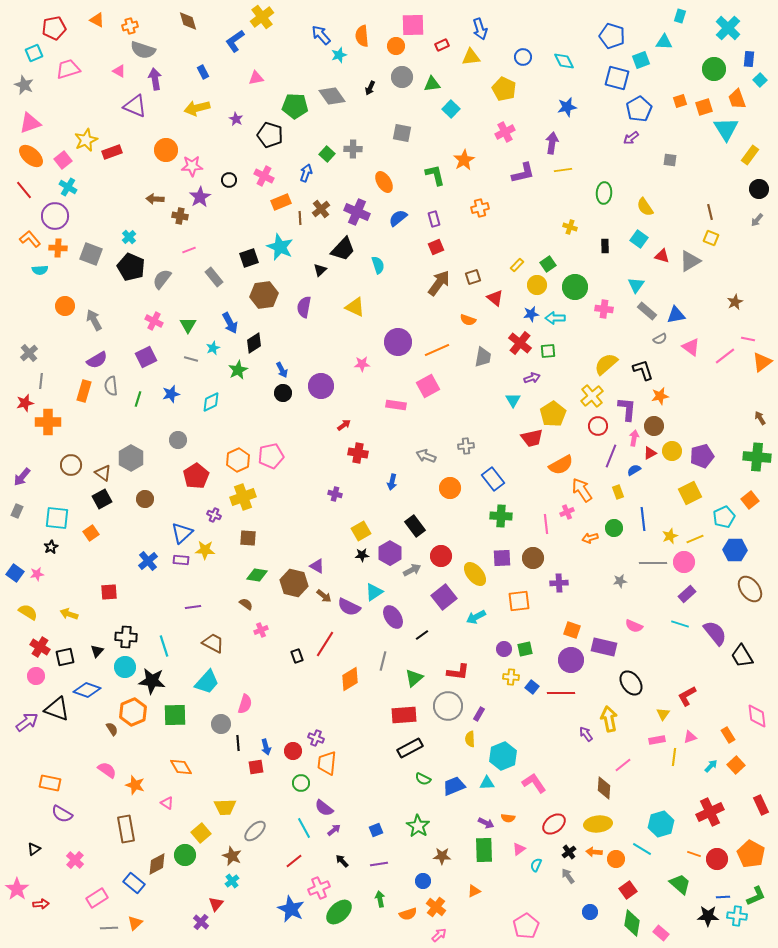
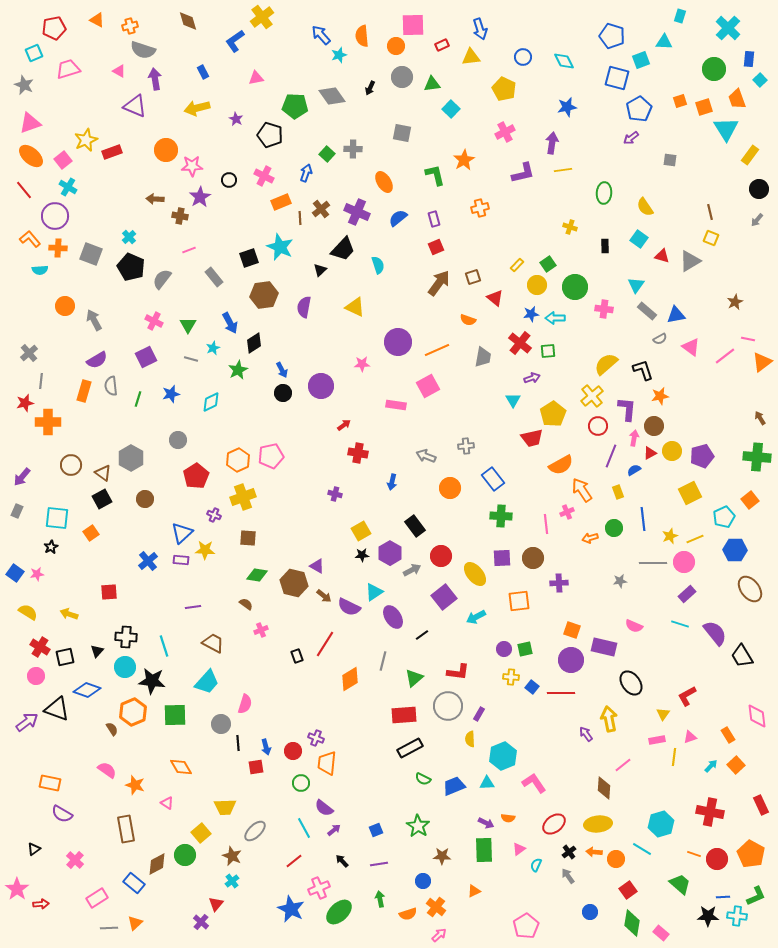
red cross at (710, 812): rotated 36 degrees clockwise
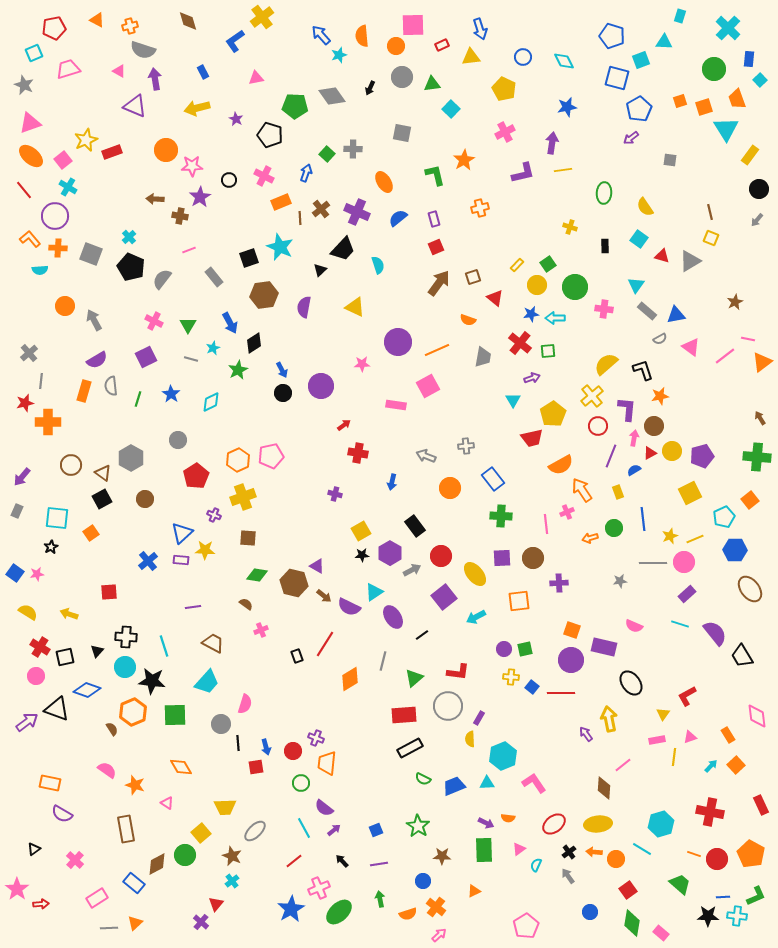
blue star at (171, 394): rotated 24 degrees counterclockwise
purple rectangle at (479, 714): moved 4 px down
blue star at (291, 909): rotated 16 degrees clockwise
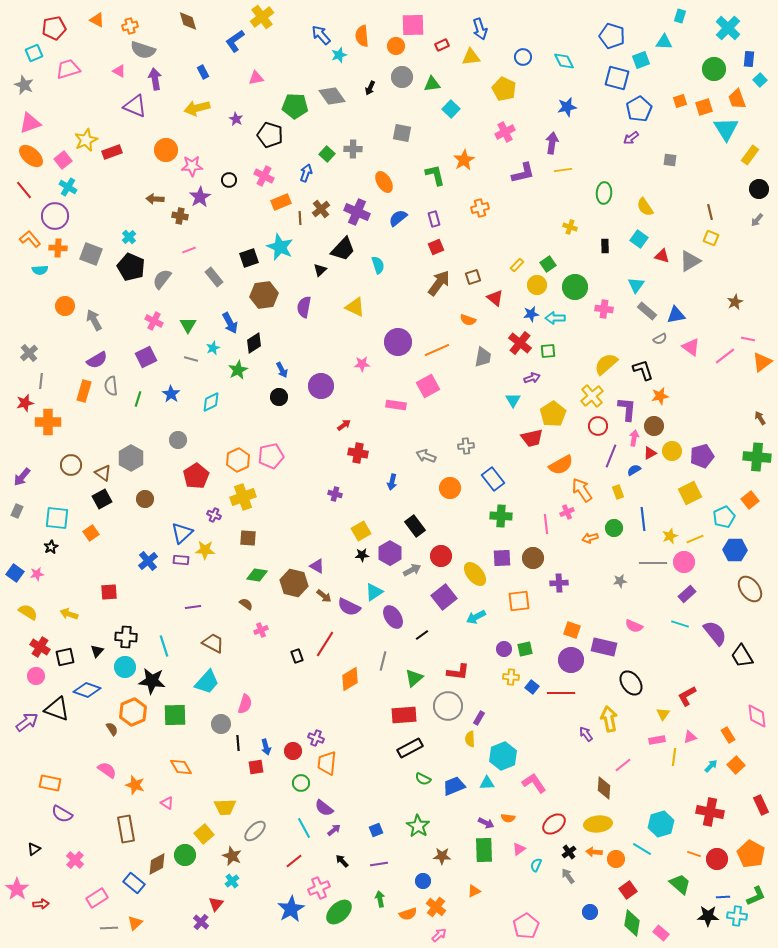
black circle at (283, 393): moved 4 px left, 4 px down
yellow square at (201, 833): moved 3 px right, 1 px down
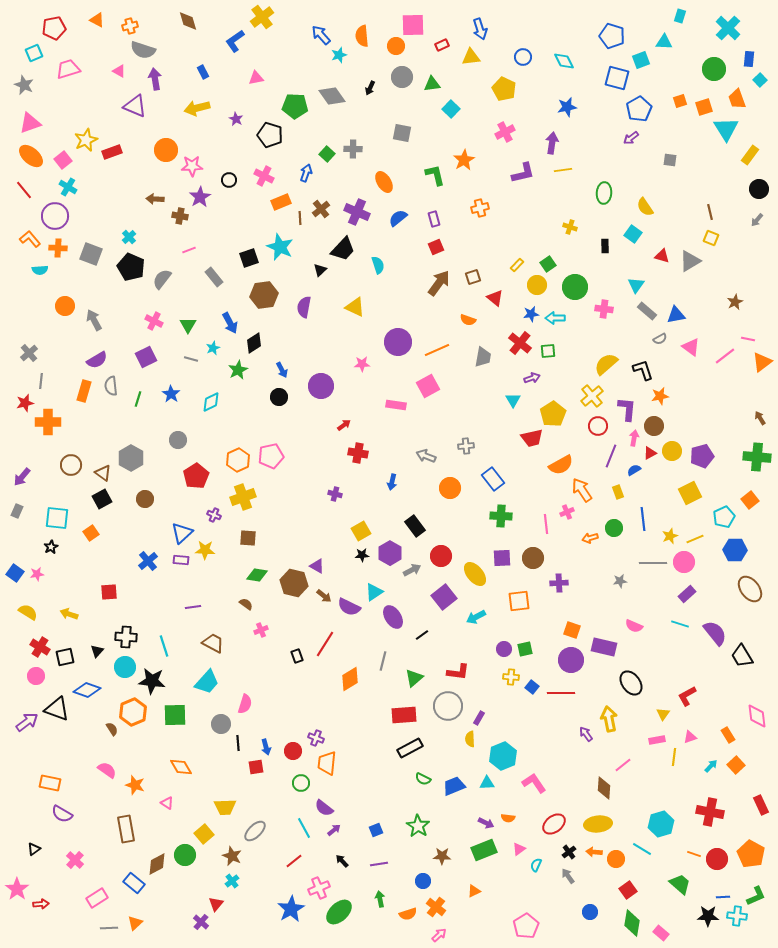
cyan square at (639, 239): moved 6 px left, 5 px up
green rectangle at (484, 850): rotated 70 degrees clockwise
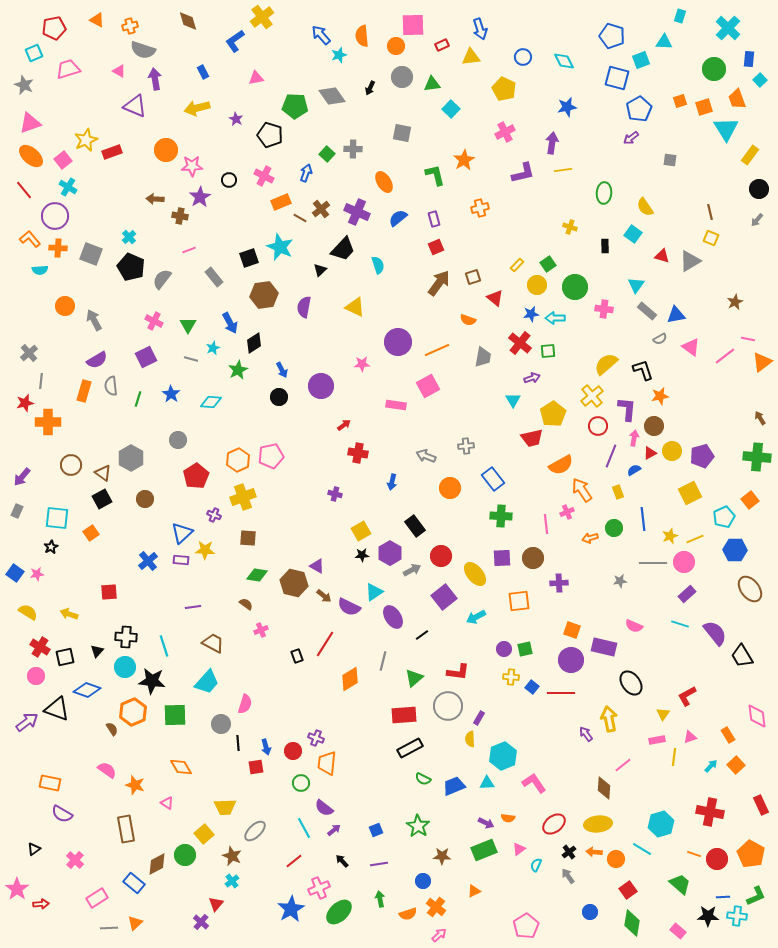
brown line at (300, 218): rotated 56 degrees counterclockwise
cyan diamond at (211, 402): rotated 30 degrees clockwise
pink rectangle at (661, 933): moved 17 px right, 2 px up
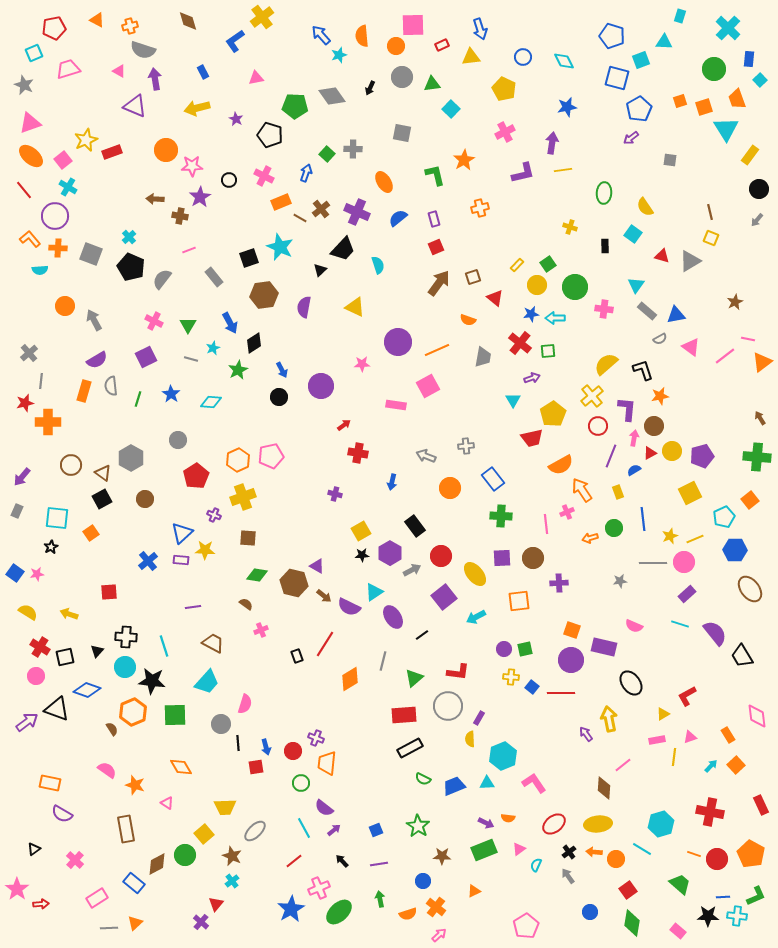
yellow triangle at (663, 714): rotated 24 degrees clockwise
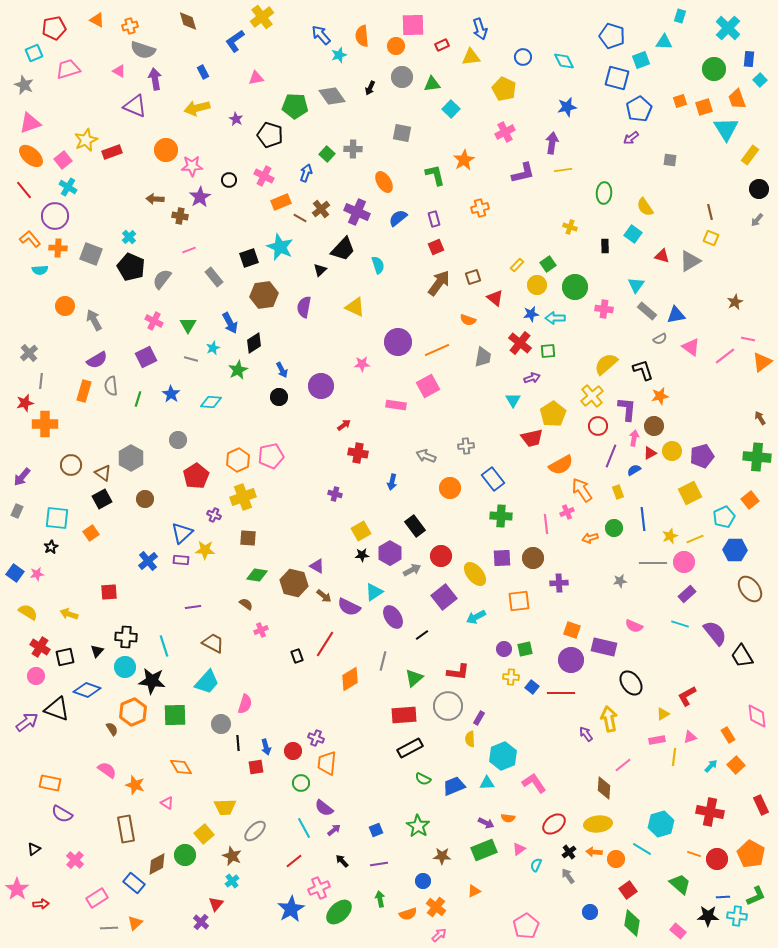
orange cross at (48, 422): moved 3 px left, 2 px down
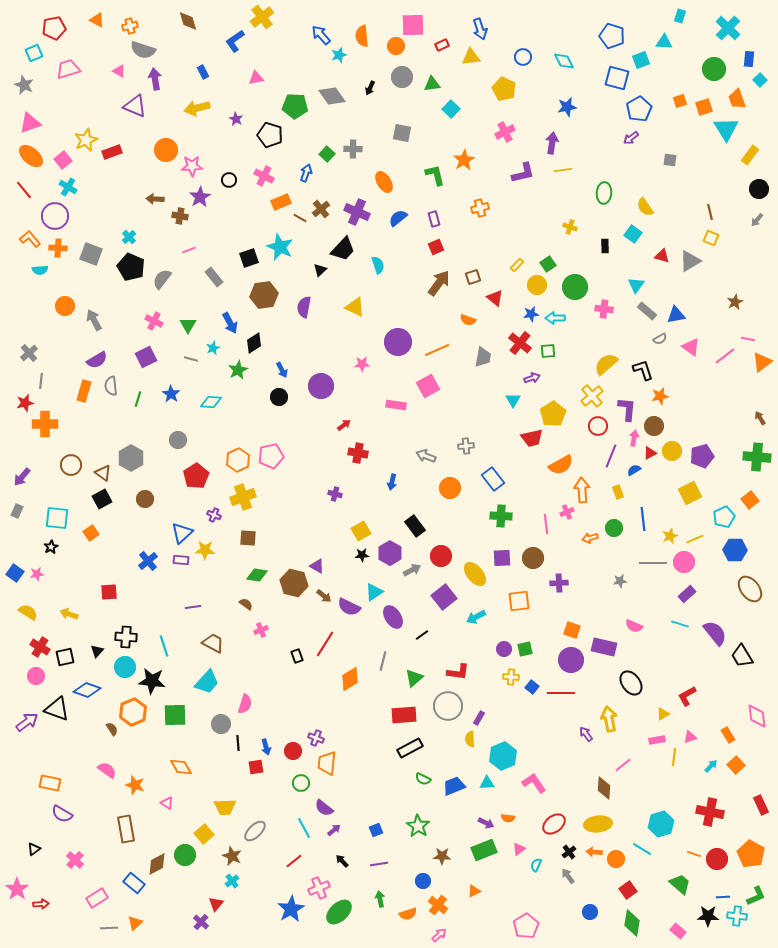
orange arrow at (582, 490): rotated 30 degrees clockwise
orange cross at (436, 907): moved 2 px right, 2 px up
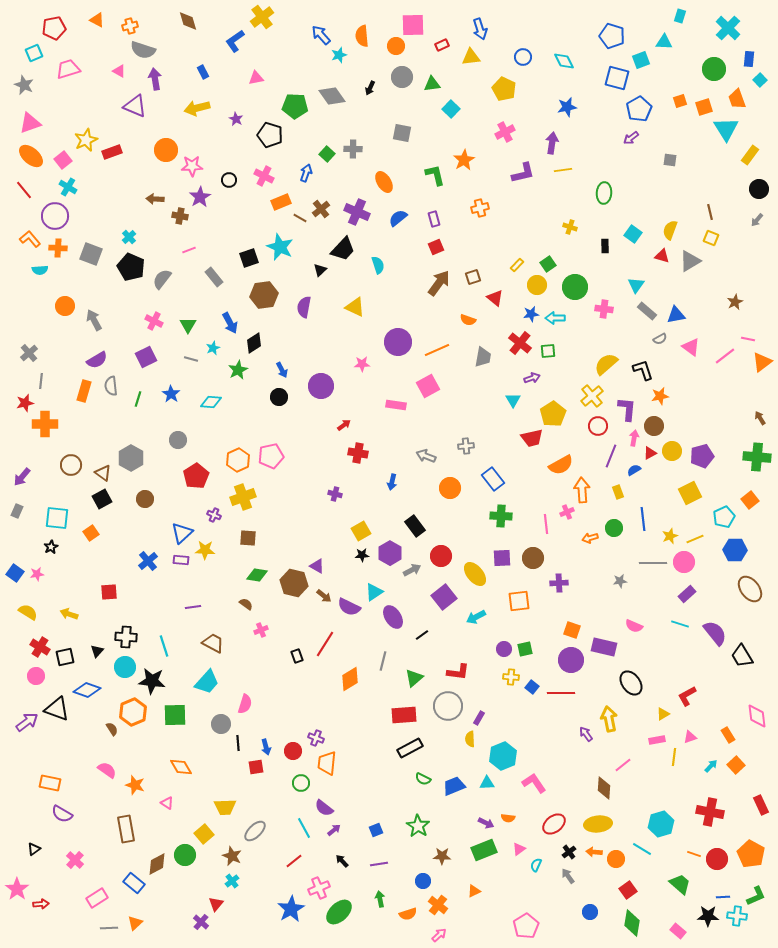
yellow semicircle at (645, 207): moved 25 px right, 23 px down; rotated 54 degrees clockwise
